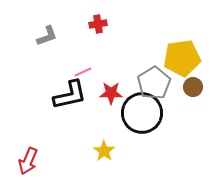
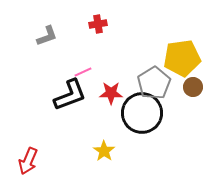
black L-shape: rotated 9 degrees counterclockwise
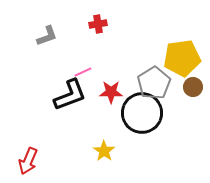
red star: moved 1 px up
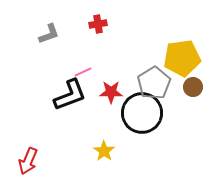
gray L-shape: moved 2 px right, 2 px up
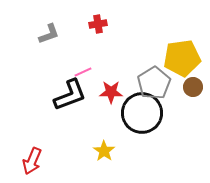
red arrow: moved 4 px right
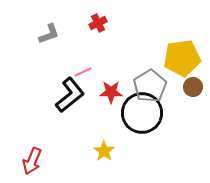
red cross: moved 1 px up; rotated 18 degrees counterclockwise
gray pentagon: moved 4 px left, 3 px down
black L-shape: rotated 18 degrees counterclockwise
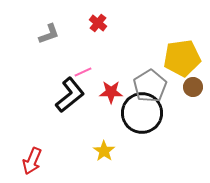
red cross: rotated 24 degrees counterclockwise
